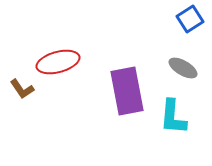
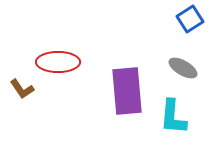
red ellipse: rotated 15 degrees clockwise
purple rectangle: rotated 6 degrees clockwise
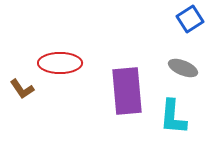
red ellipse: moved 2 px right, 1 px down
gray ellipse: rotated 8 degrees counterclockwise
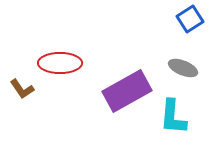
purple rectangle: rotated 66 degrees clockwise
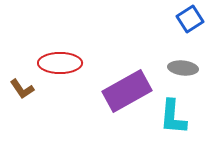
gray ellipse: rotated 16 degrees counterclockwise
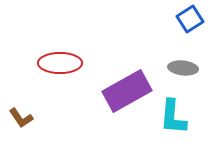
brown L-shape: moved 1 px left, 29 px down
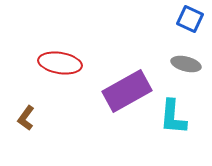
blue square: rotated 32 degrees counterclockwise
red ellipse: rotated 9 degrees clockwise
gray ellipse: moved 3 px right, 4 px up; rotated 8 degrees clockwise
brown L-shape: moved 5 px right; rotated 70 degrees clockwise
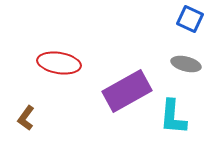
red ellipse: moved 1 px left
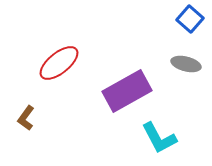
blue square: rotated 16 degrees clockwise
red ellipse: rotated 48 degrees counterclockwise
cyan L-shape: moved 14 px left, 21 px down; rotated 33 degrees counterclockwise
